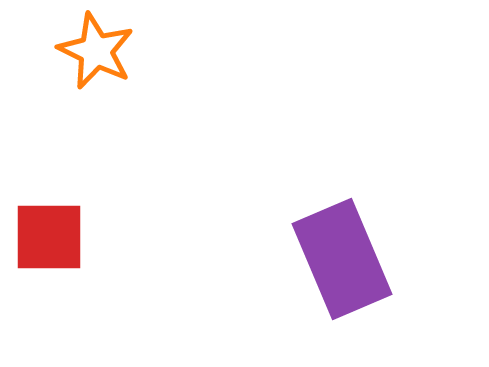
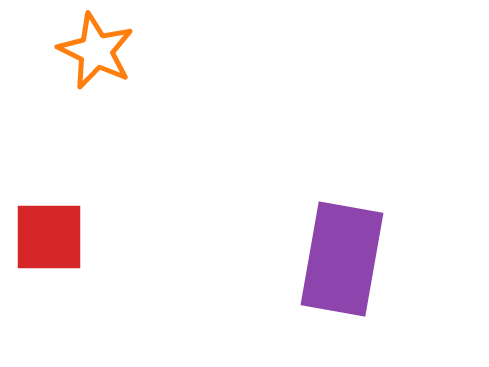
purple rectangle: rotated 33 degrees clockwise
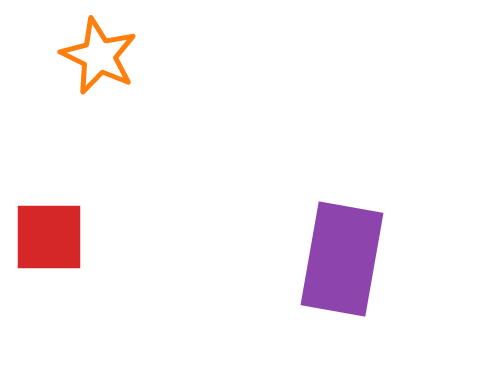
orange star: moved 3 px right, 5 px down
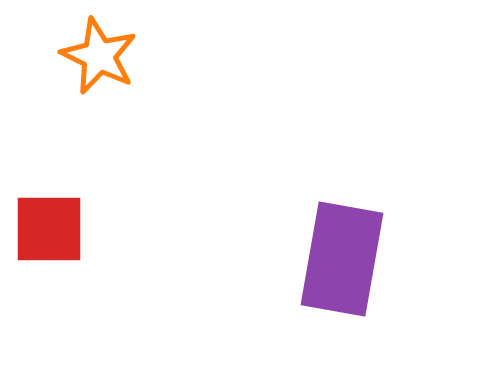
red square: moved 8 px up
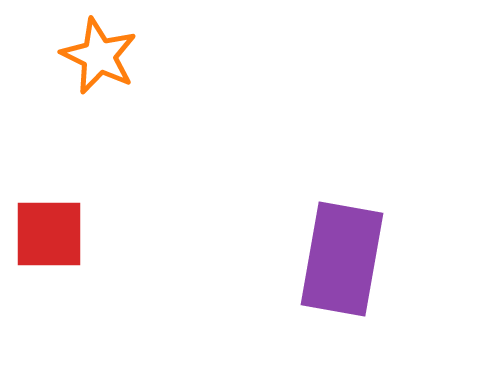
red square: moved 5 px down
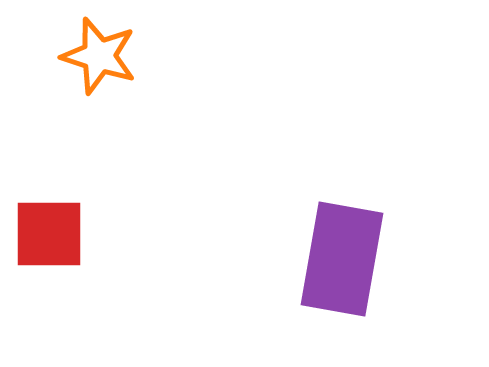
orange star: rotated 8 degrees counterclockwise
